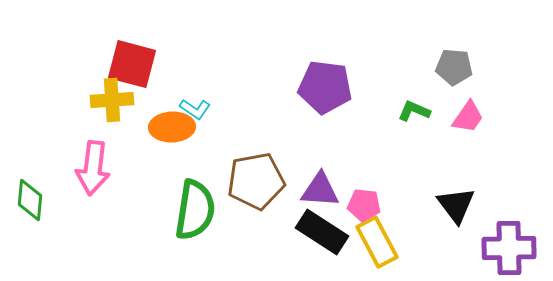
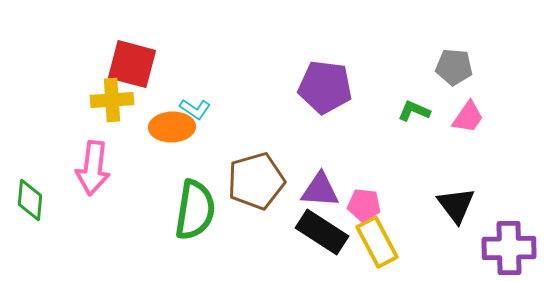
brown pentagon: rotated 6 degrees counterclockwise
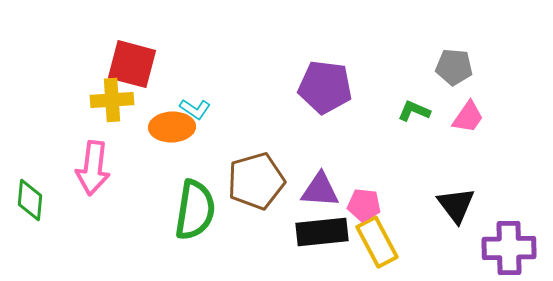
black rectangle: rotated 39 degrees counterclockwise
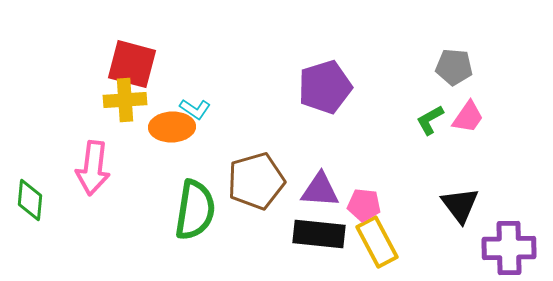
purple pentagon: rotated 24 degrees counterclockwise
yellow cross: moved 13 px right
green L-shape: moved 16 px right, 9 px down; rotated 52 degrees counterclockwise
black triangle: moved 4 px right
black rectangle: moved 3 px left, 2 px down; rotated 12 degrees clockwise
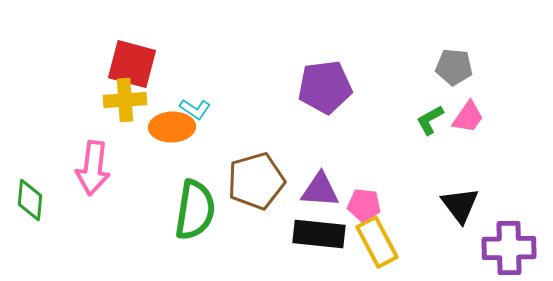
purple pentagon: rotated 10 degrees clockwise
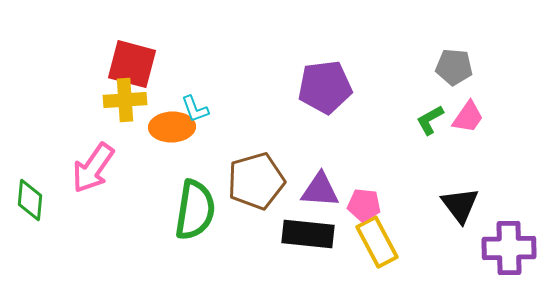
cyan L-shape: rotated 36 degrees clockwise
pink arrow: rotated 28 degrees clockwise
black rectangle: moved 11 px left
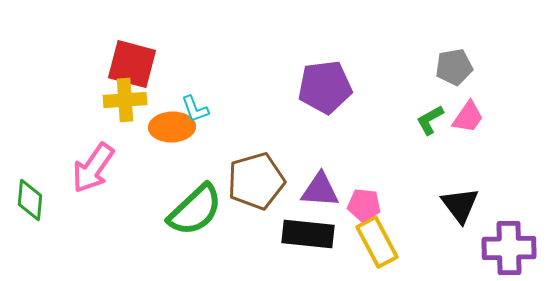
gray pentagon: rotated 15 degrees counterclockwise
green semicircle: rotated 38 degrees clockwise
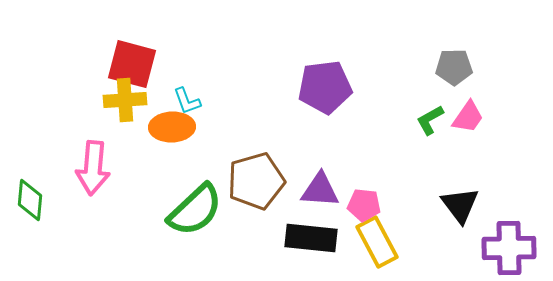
gray pentagon: rotated 9 degrees clockwise
cyan L-shape: moved 8 px left, 8 px up
pink arrow: rotated 30 degrees counterclockwise
black rectangle: moved 3 px right, 4 px down
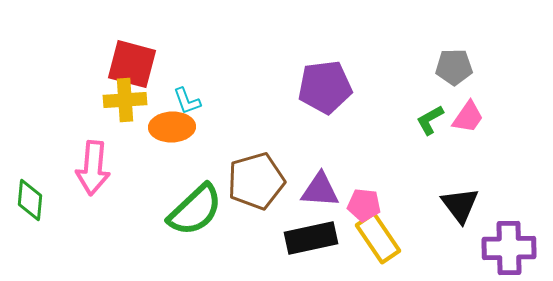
black rectangle: rotated 18 degrees counterclockwise
yellow rectangle: moved 1 px right, 4 px up; rotated 6 degrees counterclockwise
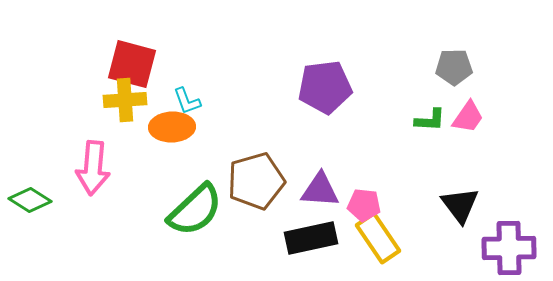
green L-shape: rotated 148 degrees counterclockwise
green diamond: rotated 63 degrees counterclockwise
